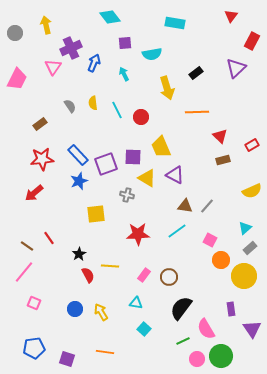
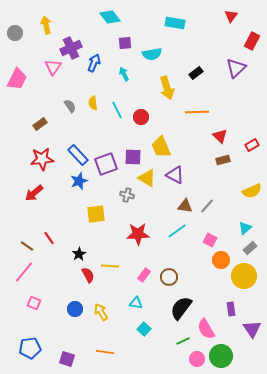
blue pentagon at (34, 348): moved 4 px left
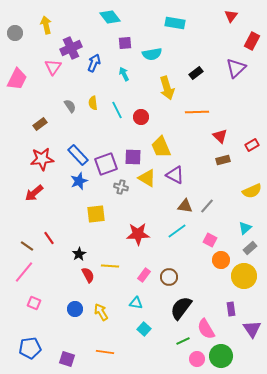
gray cross at (127, 195): moved 6 px left, 8 px up
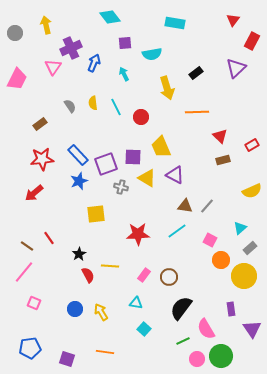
red triangle at (231, 16): moved 2 px right, 4 px down
cyan line at (117, 110): moved 1 px left, 3 px up
cyan triangle at (245, 228): moved 5 px left
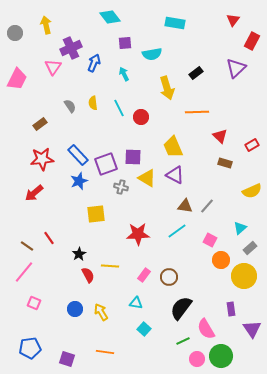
cyan line at (116, 107): moved 3 px right, 1 px down
yellow trapezoid at (161, 147): moved 12 px right
brown rectangle at (223, 160): moved 2 px right, 3 px down; rotated 32 degrees clockwise
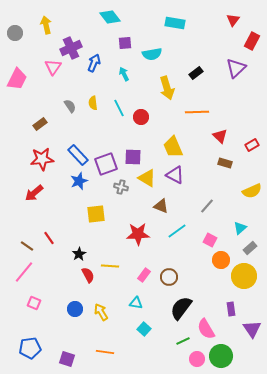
brown triangle at (185, 206): moved 24 px left; rotated 14 degrees clockwise
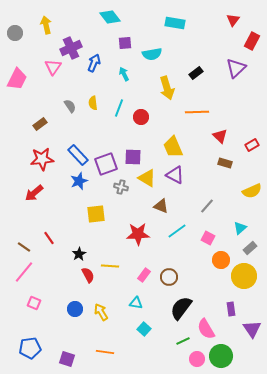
cyan line at (119, 108): rotated 48 degrees clockwise
pink square at (210, 240): moved 2 px left, 2 px up
brown line at (27, 246): moved 3 px left, 1 px down
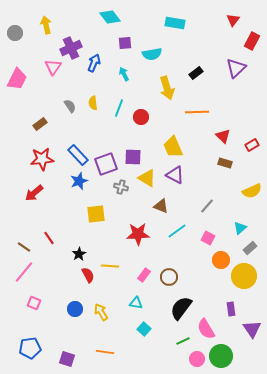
red triangle at (220, 136): moved 3 px right
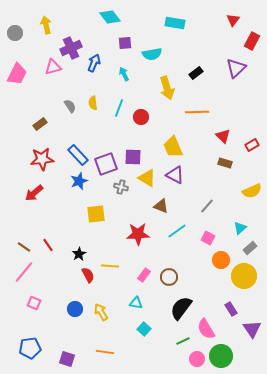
pink triangle at (53, 67): rotated 42 degrees clockwise
pink trapezoid at (17, 79): moved 5 px up
red line at (49, 238): moved 1 px left, 7 px down
purple rectangle at (231, 309): rotated 24 degrees counterclockwise
